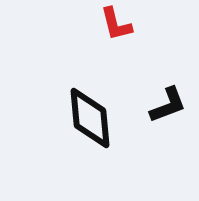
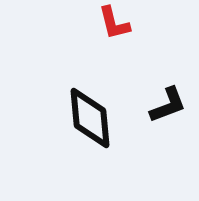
red L-shape: moved 2 px left, 1 px up
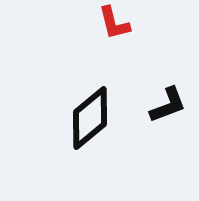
black diamond: rotated 56 degrees clockwise
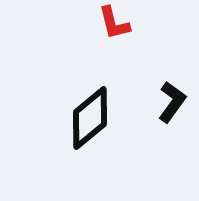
black L-shape: moved 4 px right, 3 px up; rotated 33 degrees counterclockwise
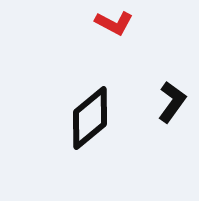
red L-shape: rotated 48 degrees counterclockwise
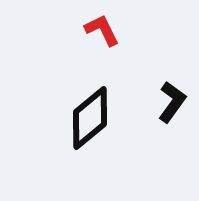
red L-shape: moved 12 px left, 7 px down; rotated 144 degrees counterclockwise
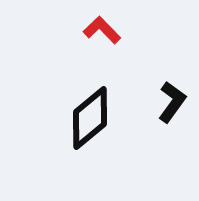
red L-shape: rotated 18 degrees counterclockwise
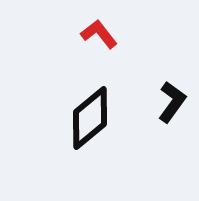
red L-shape: moved 3 px left, 4 px down; rotated 6 degrees clockwise
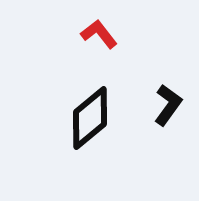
black L-shape: moved 4 px left, 3 px down
